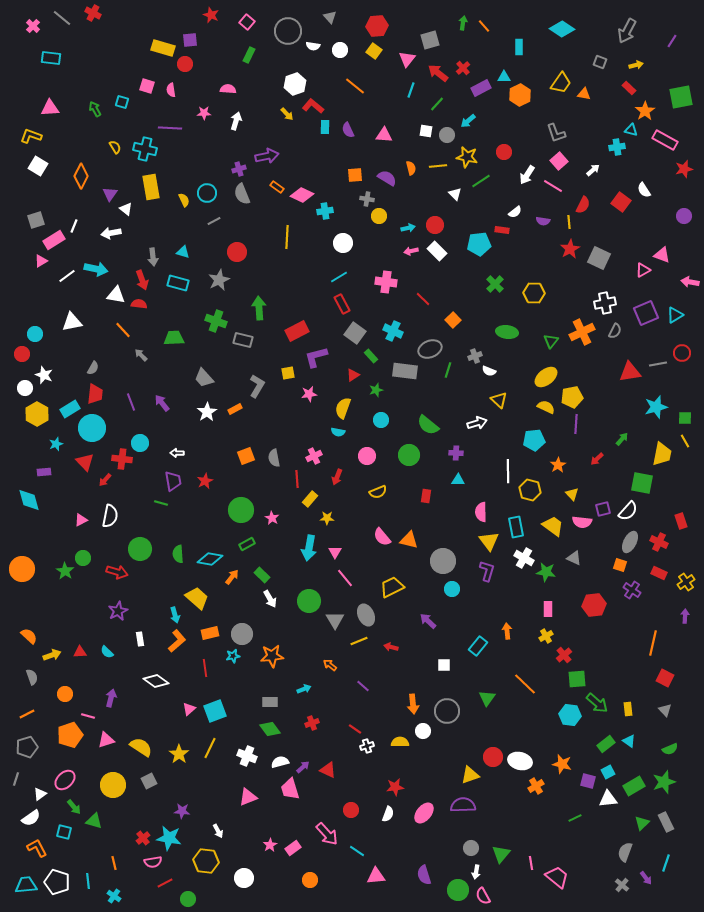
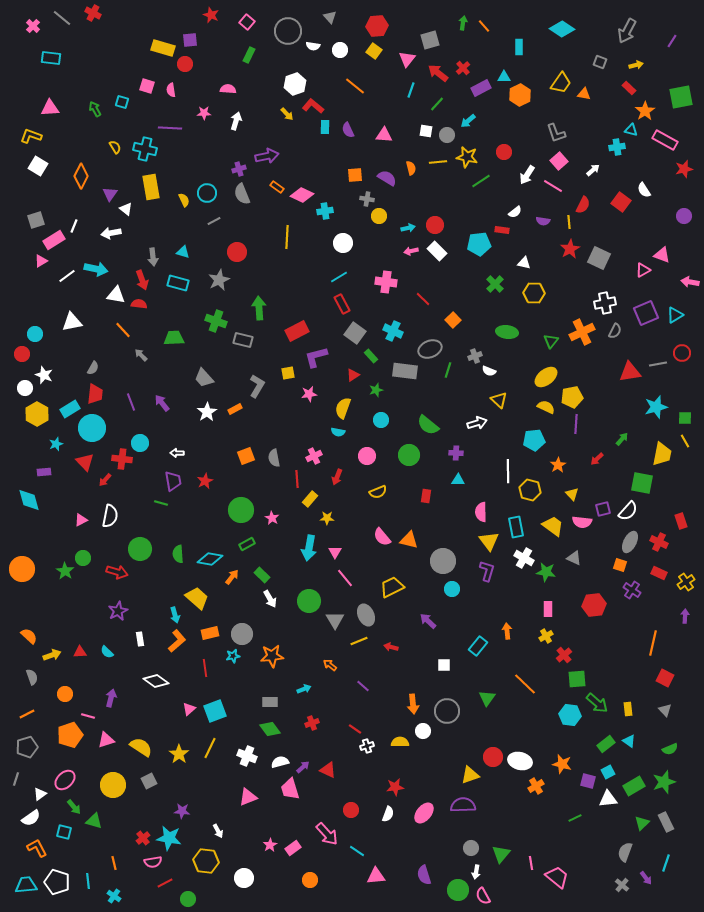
yellow line at (438, 166): moved 4 px up
white triangle at (455, 194): moved 69 px right, 69 px down; rotated 32 degrees counterclockwise
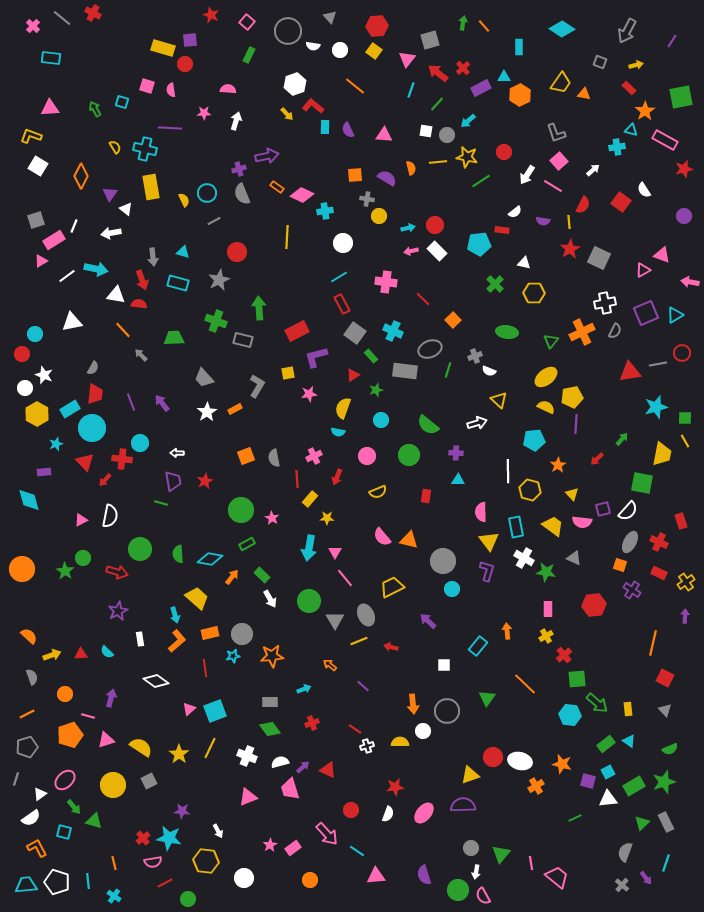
red triangle at (80, 652): moved 1 px right, 2 px down
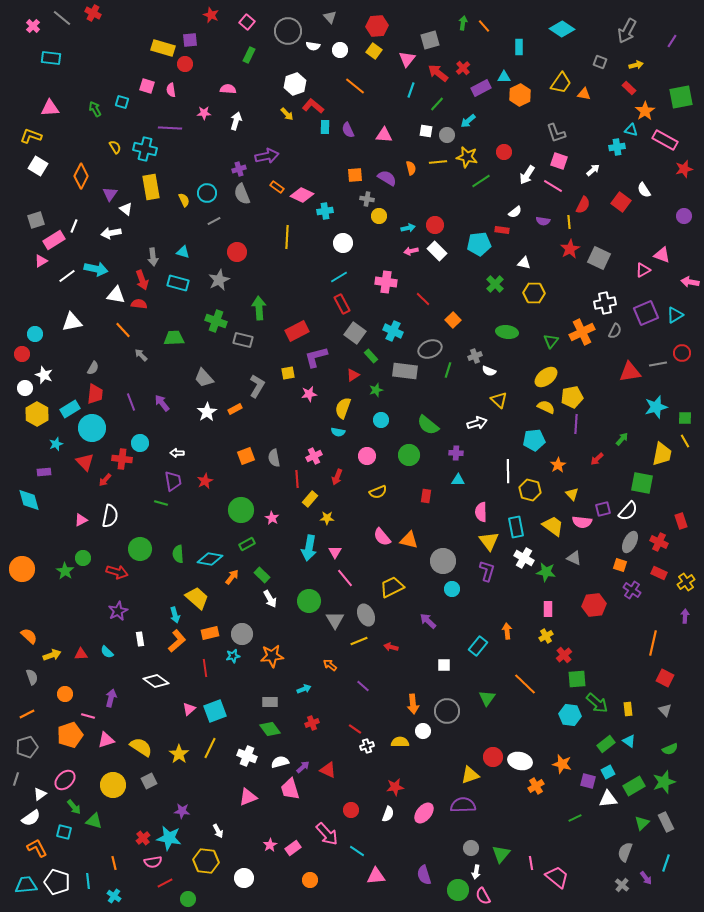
pink square at (559, 161): rotated 30 degrees counterclockwise
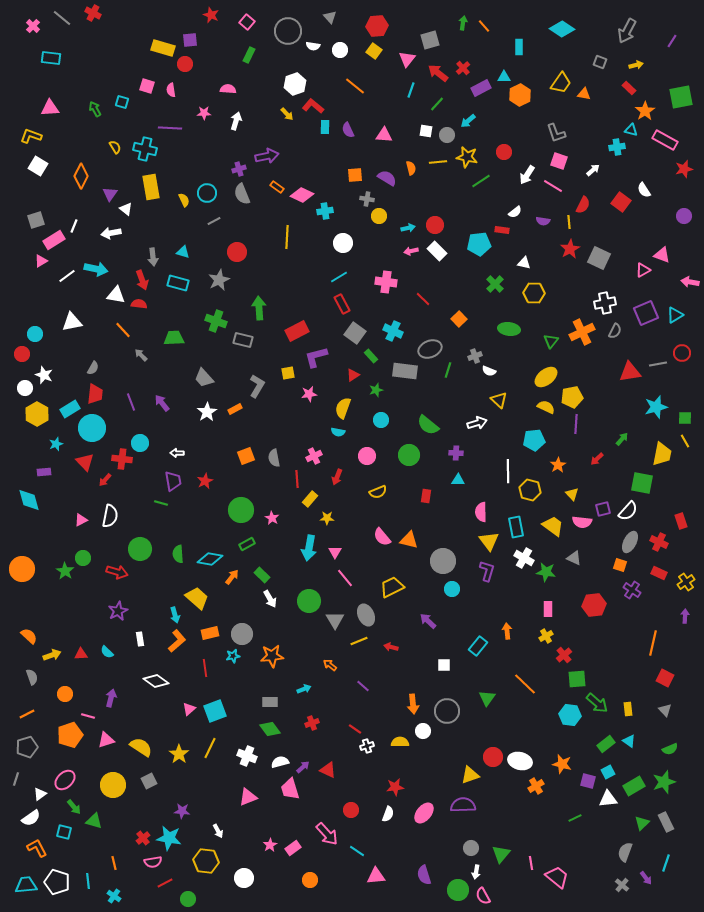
orange square at (453, 320): moved 6 px right, 1 px up
green ellipse at (507, 332): moved 2 px right, 3 px up
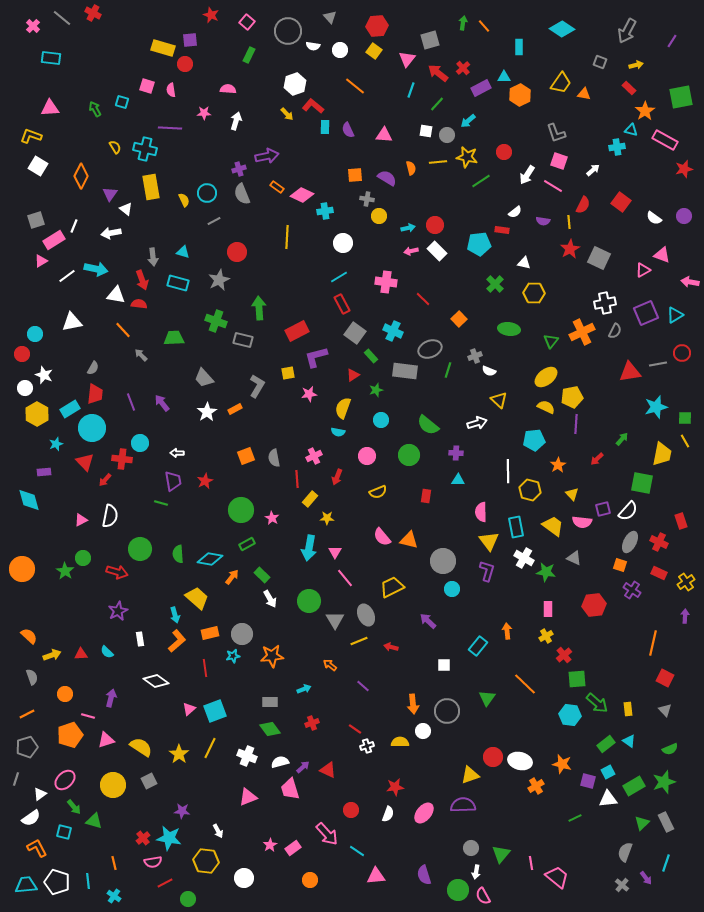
white semicircle at (644, 190): moved 10 px right, 28 px down; rotated 21 degrees counterclockwise
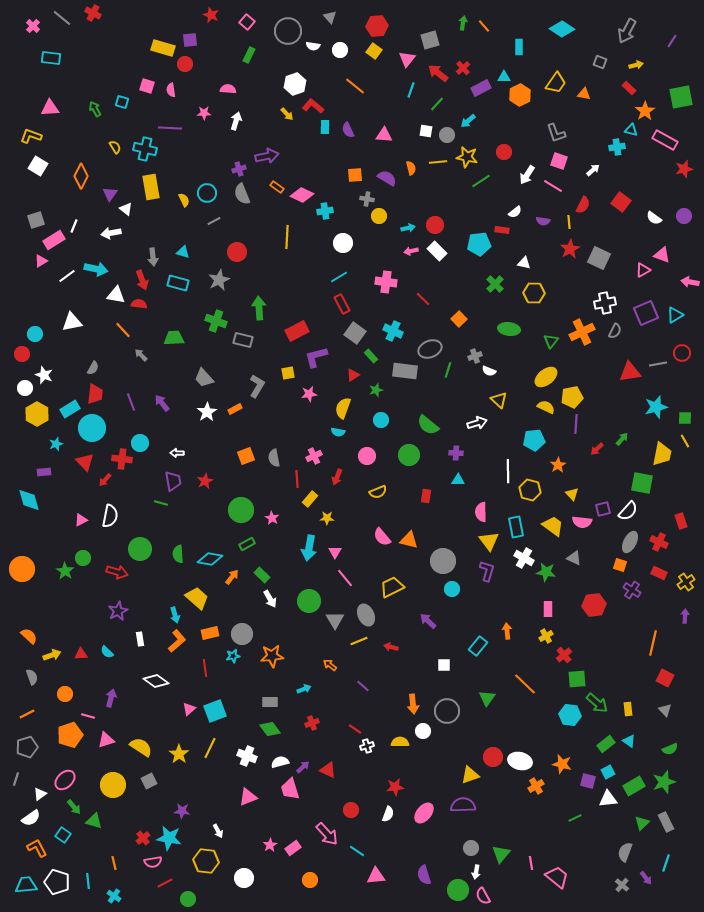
yellow trapezoid at (561, 83): moved 5 px left
red arrow at (597, 459): moved 10 px up
cyan square at (64, 832): moved 1 px left, 3 px down; rotated 21 degrees clockwise
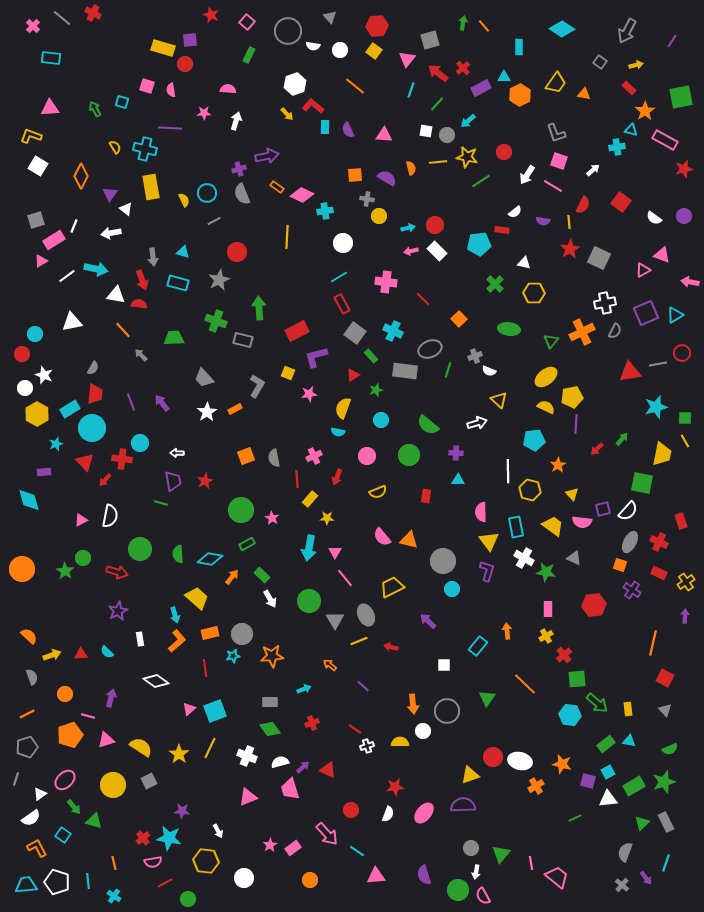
gray square at (600, 62): rotated 16 degrees clockwise
yellow square at (288, 373): rotated 32 degrees clockwise
cyan triangle at (629, 741): rotated 24 degrees counterclockwise
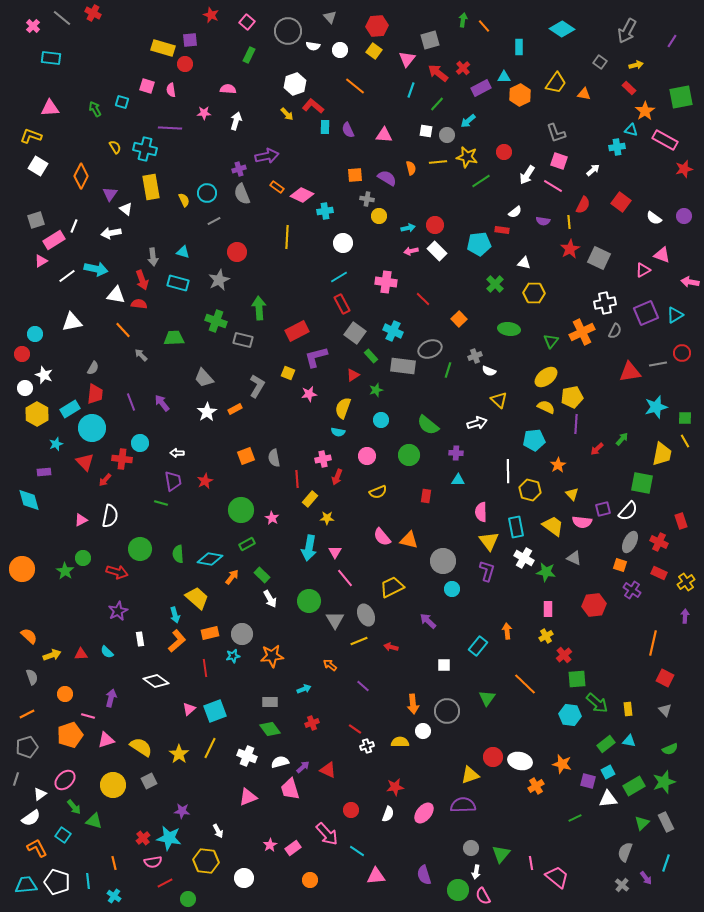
green arrow at (463, 23): moved 3 px up
gray rectangle at (405, 371): moved 2 px left, 5 px up
pink cross at (314, 456): moved 9 px right, 3 px down; rotated 14 degrees clockwise
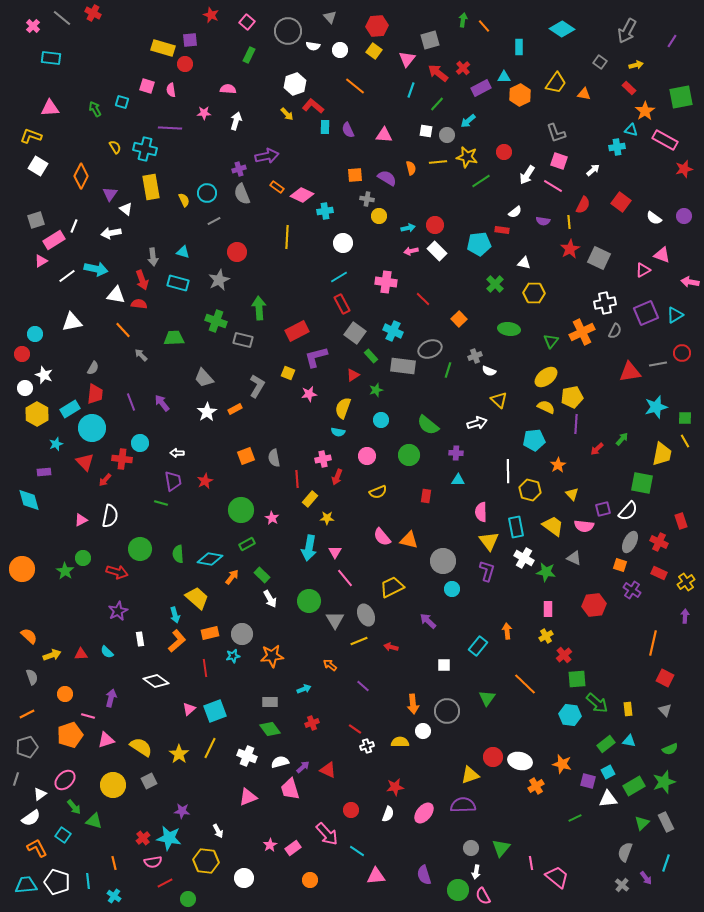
pink semicircle at (582, 522): moved 2 px right, 4 px down
green triangle at (501, 854): moved 6 px up
